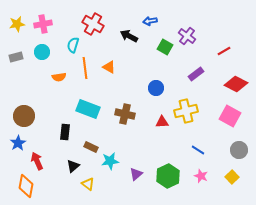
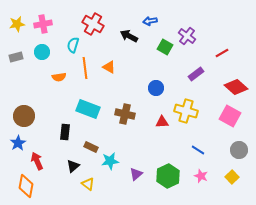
red line: moved 2 px left, 2 px down
red diamond: moved 3 px down; rotated 15 degrees clockwise
yellow cross: rotated 30 degrees clockwise
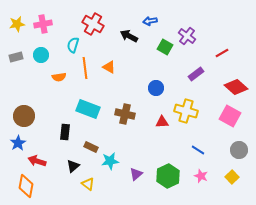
cyan circle: moved 1 px left, 3 px down
red arrow: rotated 48 degrees counterclockwise
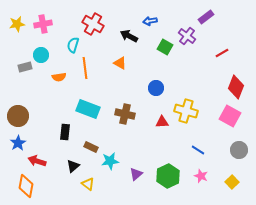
gray rectangle: moved 9 px right, 10 px down
orange triangle: moved 11 px right, 4 px up
purple rectangle: moved 10 px right, 57 px up
red diamond: rotated 70 degrees clockwise
brown circle: moved 6 px left
yellow square: moved 5 px down
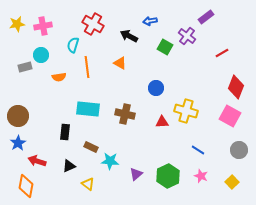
pink cross: moved 2 px down
orange line: moved 2 px right, 1 px up
cyan rectangle: rotated 15 degrees counterclockwise
cyan star: rotated 12 degrees clockwise
black triangle: moved 4 px left; rotated 16 degrees clockwise
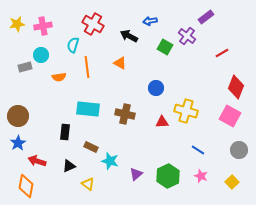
cyan star: rotated 12 degrees clockwise
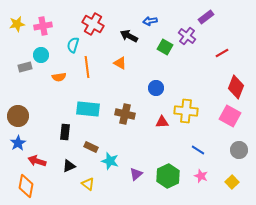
yellow cross: rotated 10 degrees counterclockwise
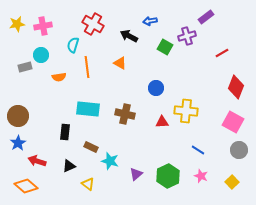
purple cross: rotated 36 degrees clockwise
pink square: moved 3 px right, 6 px down
orange diamond: rotated 60 degrees counterclockwise
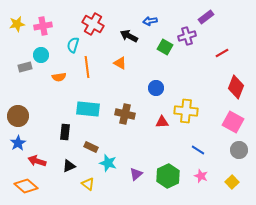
cyan star: moved 2 px left, 2 px down
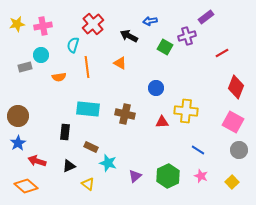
red cross: rotated 20 degrees clockwise
purple triangle: moved 1 px left, 2 px down
